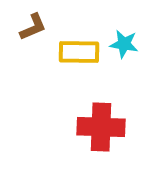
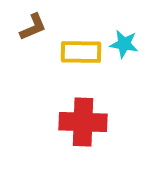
yellow rectangle: moved 2 px right
red cross: moved 18 px left, 5 px up
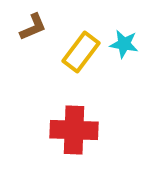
yellow rectangle: rotated 54 degrees counterclockwise
red cross: moved 9 px left, 8 px down
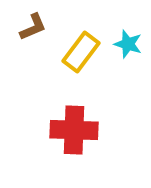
cyan star: moved 4 px right; rotated 8 degrees clockwise
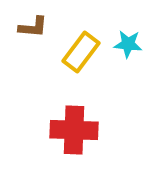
brown L-shape: rotated 28 degrees clockwise
cyan star: rotated 12 degrees counterclockwise
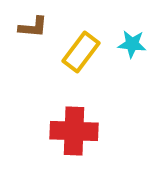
cyan star: moved 4 px right
red cross: moved 1 px down
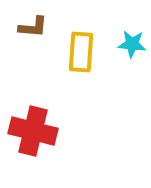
yellow rectangle: rotated 33 degrees counterclockwise
red cross: moved 41 px left; rotated 12 degrees clockwise
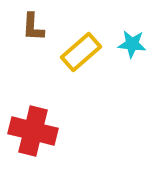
brown L-shape: rotated 88 degrees clockwise
yellow rectangle: rotated 45 degrees clockwise
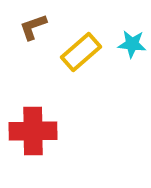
brown L-shape: rotated 68 degrees clockwise
red cross: rotated 15 degrees counterclockwise
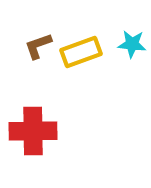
brown L-shape: moved 5 px right, 19 px down
yellow rectangle: rotated 21 degrees clockwise
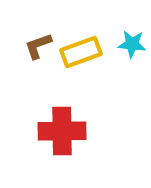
red cross: moved 29 px right
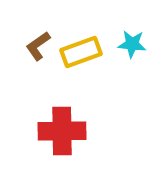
brown L-shape: rotated 16 degrees counterclockwise
